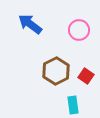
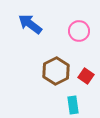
pink circle: moved 1 px down
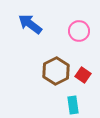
red square: moved 3 px left, 1 px up
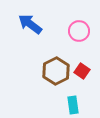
red square: moved 1 px left, 4 px up
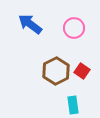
pink circle: moved 5 px left, 3 px up
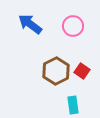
pink circle: moved 1 px left, 2 px up
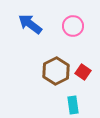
red square: moved 1 px right, 1 px down
